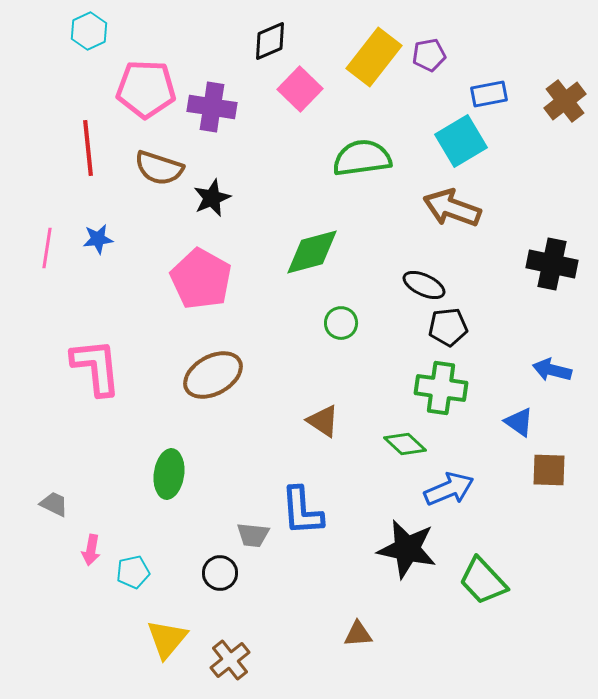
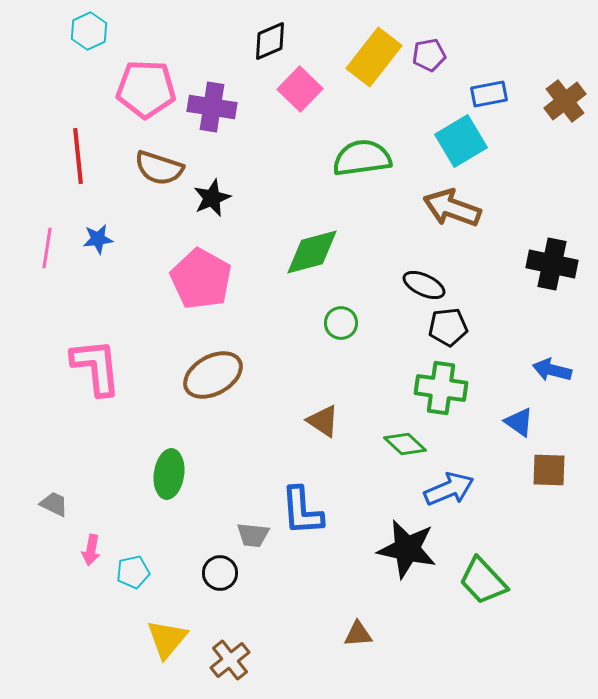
red line at (88, 148): moved 10 px left, 8 px down
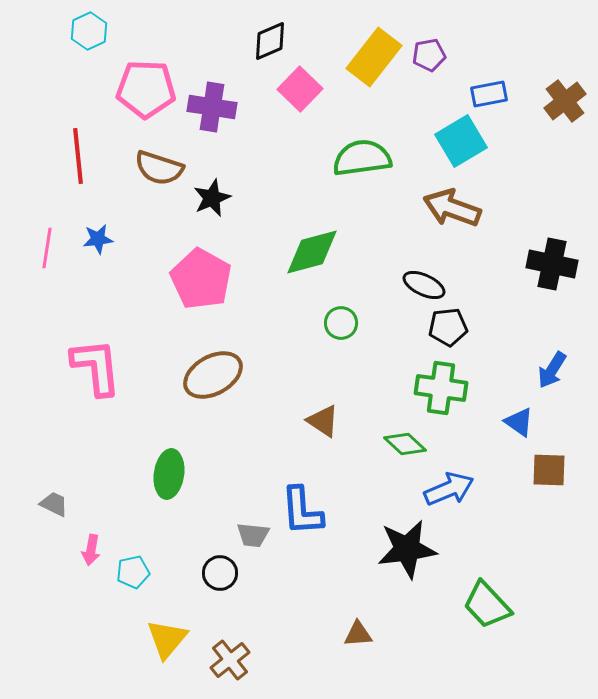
blue arrow at (552, 370): rotated 72 degrees counterclockwise
black star at (407, 549): rotated 20 degrees counterclockwise
green trapezoid at (483, 581): moved 4 px right, 24 px down
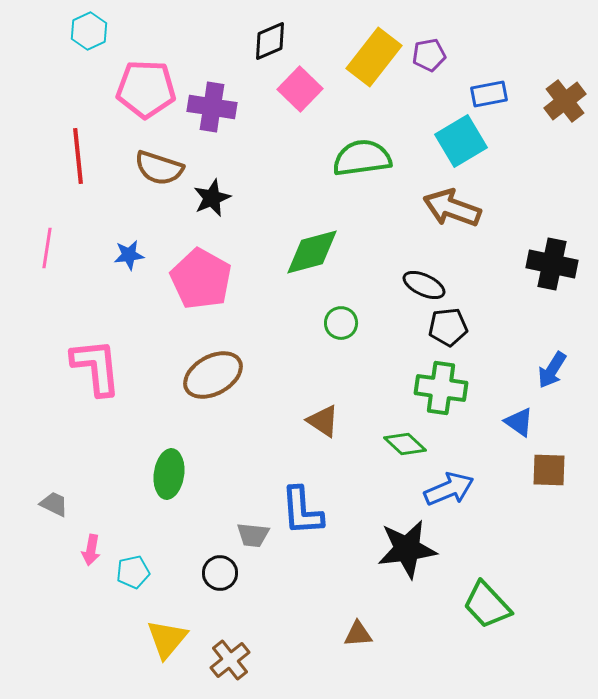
blue star at (98, 239): moved 31 px right, 16 px down
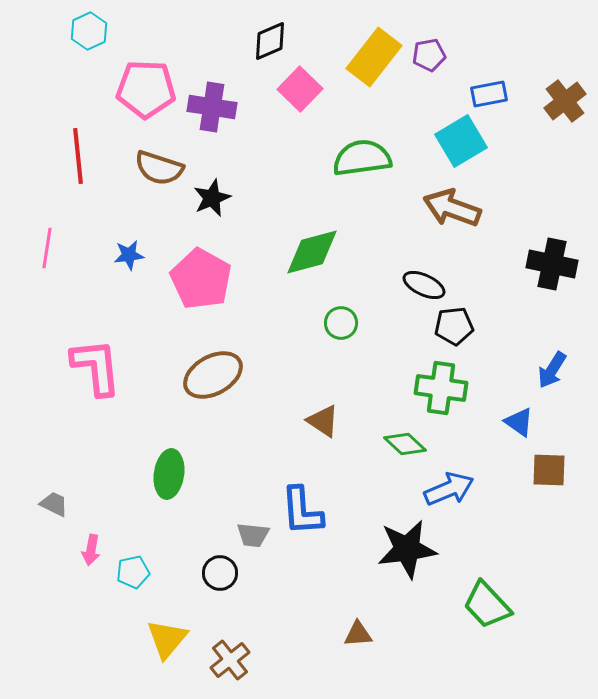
black pentagon at (448, 327): moved 6 px right, 1 px up
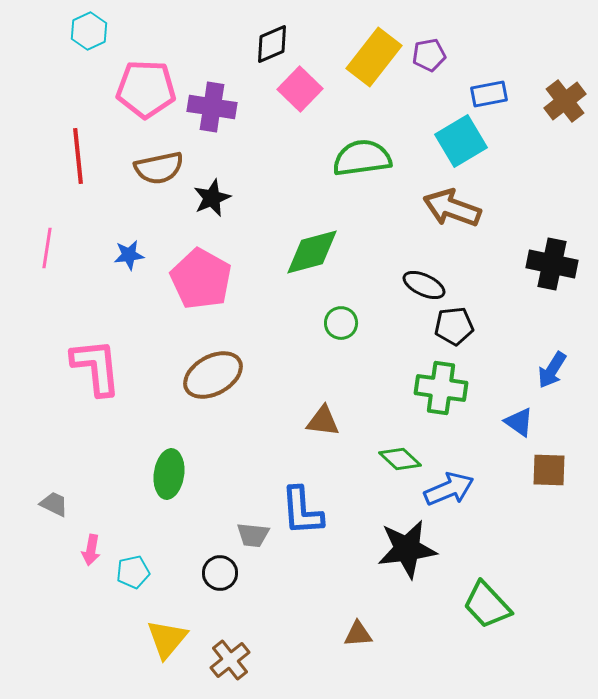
black diamond at (270, 41): moved 2 px right, 3 px down
brown semicircle at (159, 168): rotated 30 degrees counterclockwise
brown triangle at (323, 421): rotated 27 degrees counterclockwise
green diamond at (405, 444): moved 5 px left, 15 px down
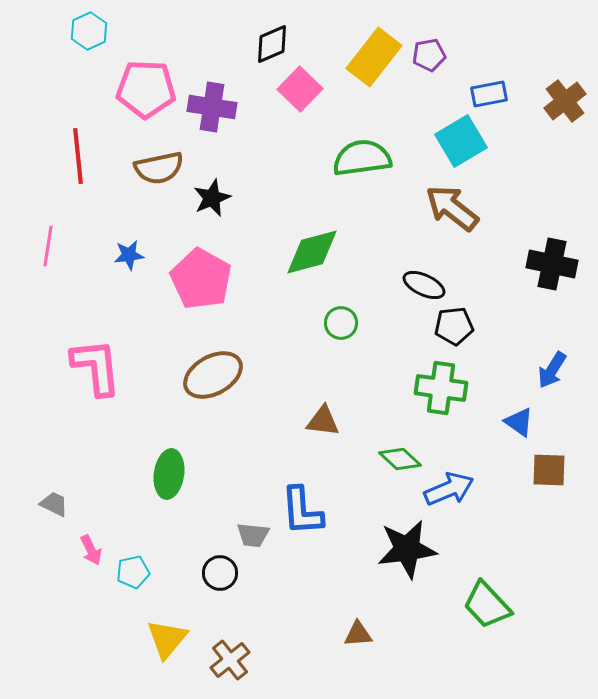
brown arrow at (452, 208): rotated 18 degrees clockwise
pink line at (47, 248): moved 1 px right, 2 px up
pink arrow at (91, 550): rotated 36 degrees counterclockwise
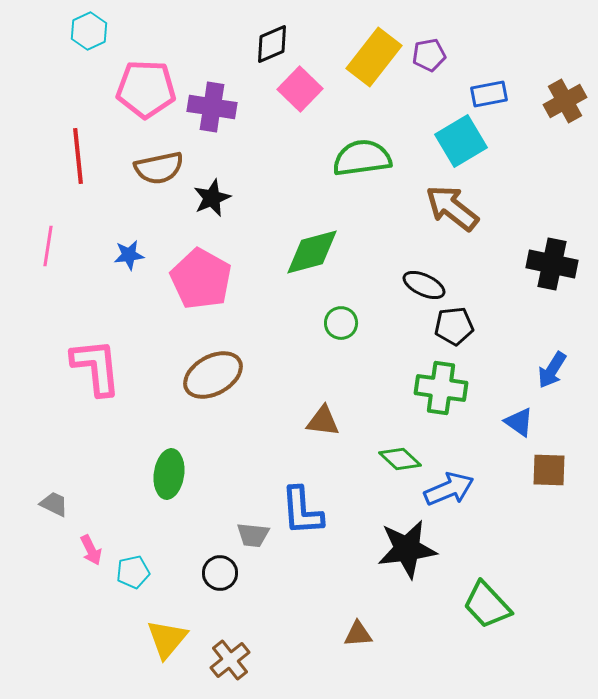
brown cross at (565, 101): rotated 9 degrees clockwise
